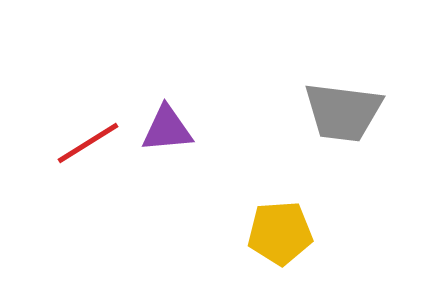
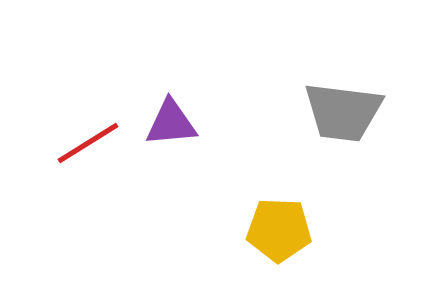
purple triangle: moved 4 px right, 6 px up
yellow pentagon: moved 1 px left, 3 px up; rotated 6 degrees clockwise
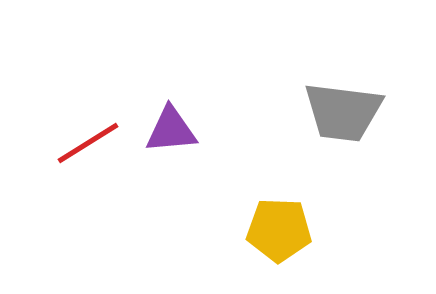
purple triangle: moved 7 px down
